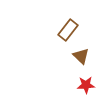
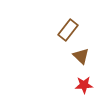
red star: moved 2 px left
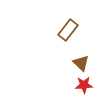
brown triangle: moved 7 px down
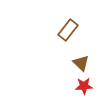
red star: moved 1 px down
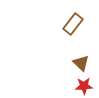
brown rectangle: moved 5 px right, 6 px up
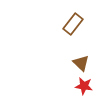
red star: rotated 12 degrees clockwise
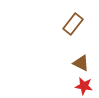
brown triangle: rotated 18 degrees counterclockwise
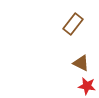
red star: moved 3 px right
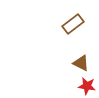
brown rectangle: rotated 15 degrees clockwise
